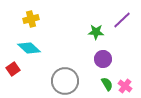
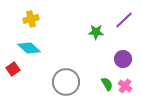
purple line: moved 2 px right
purple circle: moved 20 px right
gray circle: moved 1 px right, 1 px down
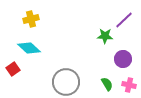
green star: moved 9 px right, 4 px down
pink cross: moved 4 px right, 1 px up; rotated 24 degrees counterclockwise
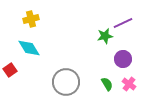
purple line: moved 1 px left, 3 px down; rotated 18 degrees clockwise
green star: rotated 14 degrees counterclockwise
cyan diamond: rotated 15 degrees clockwise
red square: moved 3 px left, 1 px down
pink cross: moved 1 px up; rotated 24 degrees clockwise
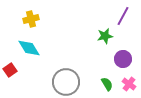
purple line: moved 7 px up; rotated 36 degrees counterclockwise
